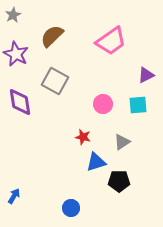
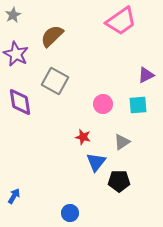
pink trapezoid: moved 10 px right, 20 px up
blue triangle: rotated 35 degrees counterclockwise
blue circle: moved 1 px left, 5 px down
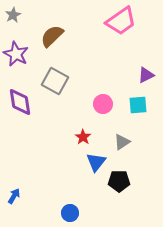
red star: rotated 21 degrees clockwise
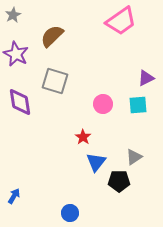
purple triangle: moved 3 px down
gray square: rotated 12 degrees counterclockwise
gray triangle: moved 12 px right, 15 px down
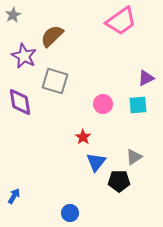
purple star: moved 8 px right, 2 px down
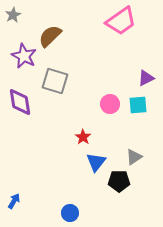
brown semicircle: moved 2 px left
pink circle: moved 7 px right
blue arrow: moved 5 px down
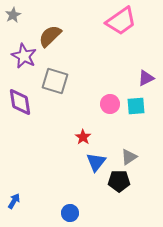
cyan square: moved 2 px left, 1 px down
gray triangle: moved 5 px left
